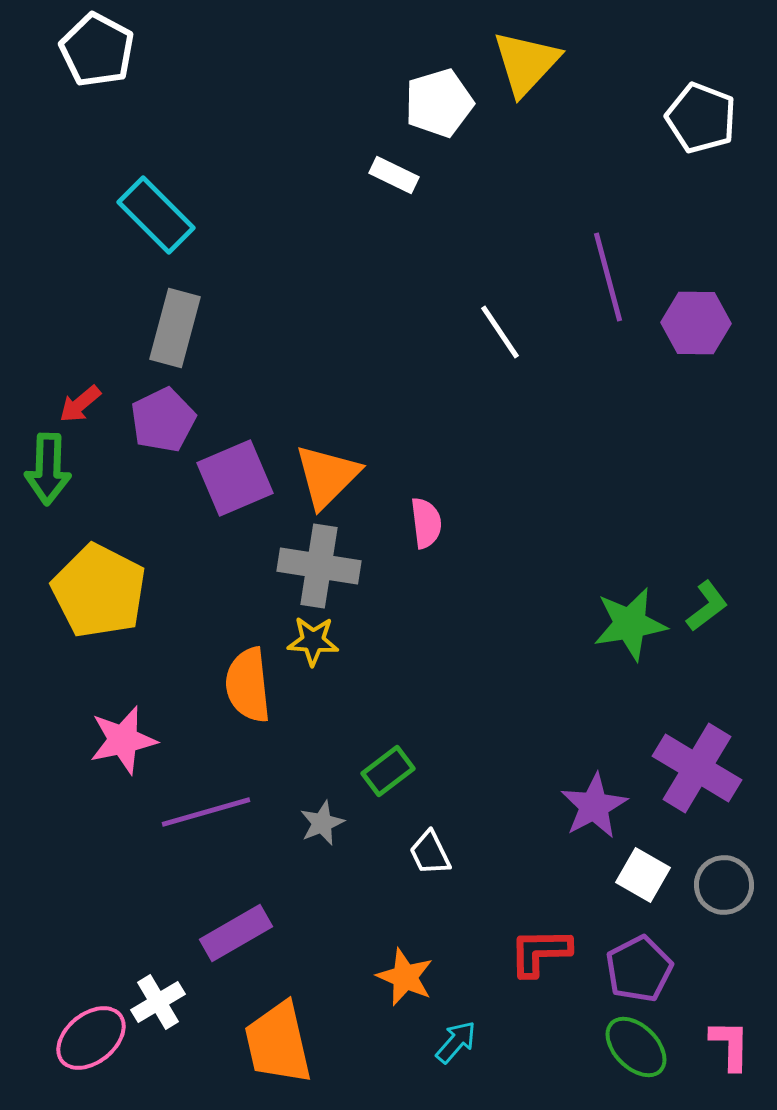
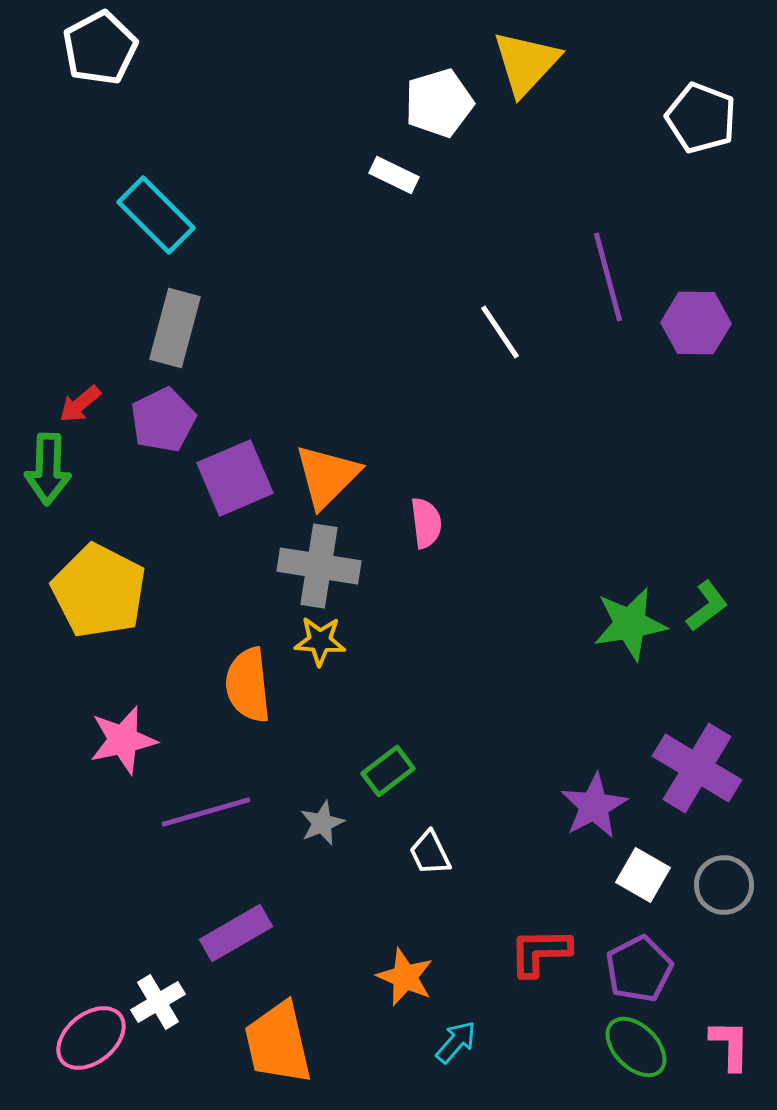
white pentagon at (97, 50): moved 3 px right, 2 px up; rotated 16 degrees clockwise
yellow star at (313, 641): moved 7 px right
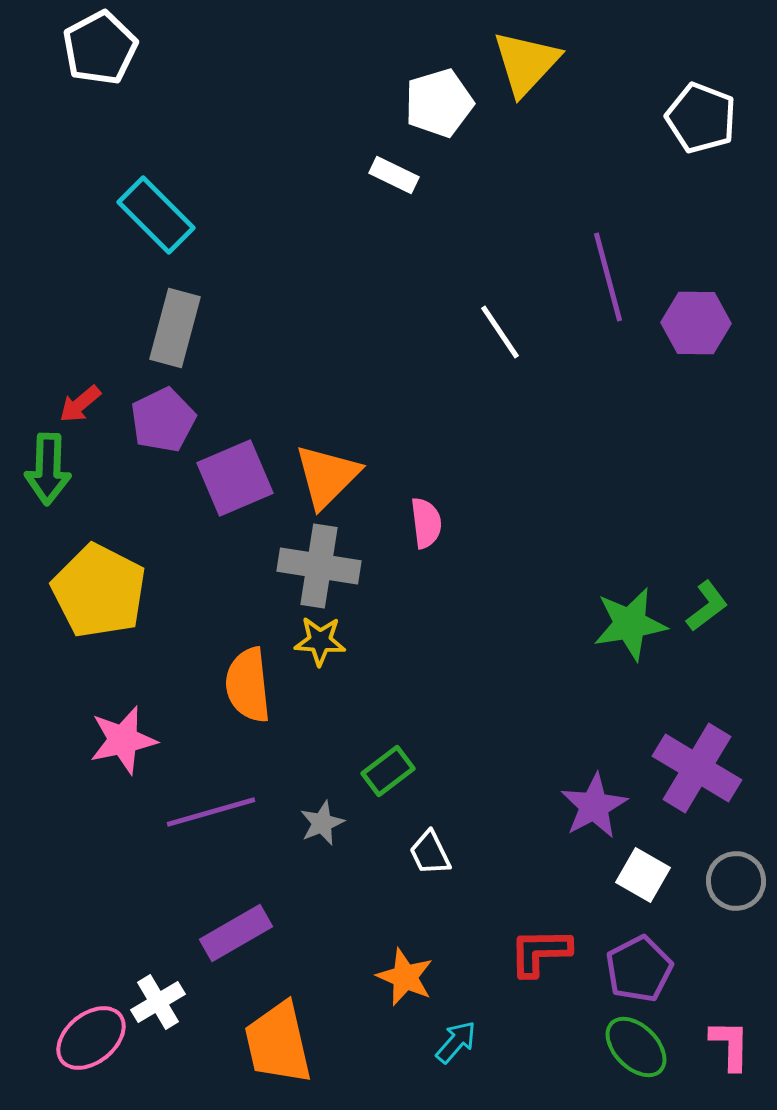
purple line at (206, 812): moved 5 px right
gray circle at (724, 885): moved 12 px right, 4 px up
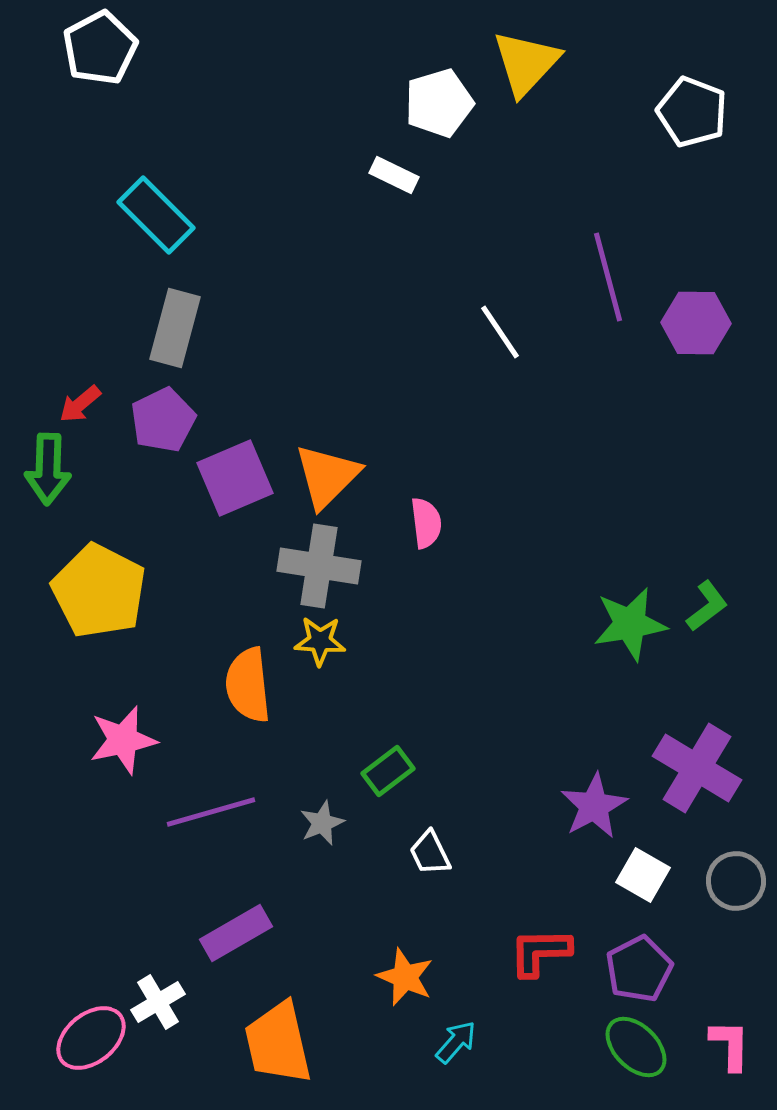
white pentagon at (701, 118): moved 9 px left, 6 px up
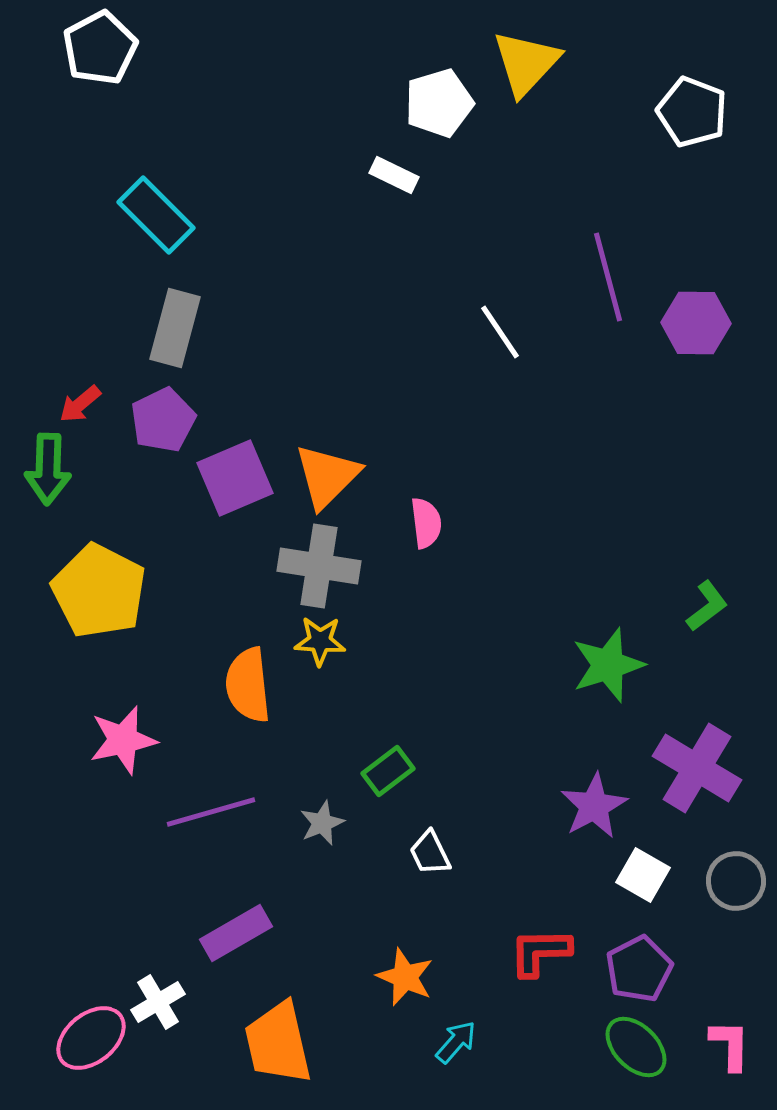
green star at (630, 624): moved 22 px left, 41 px down; rotated 8 degrees counterclockwise
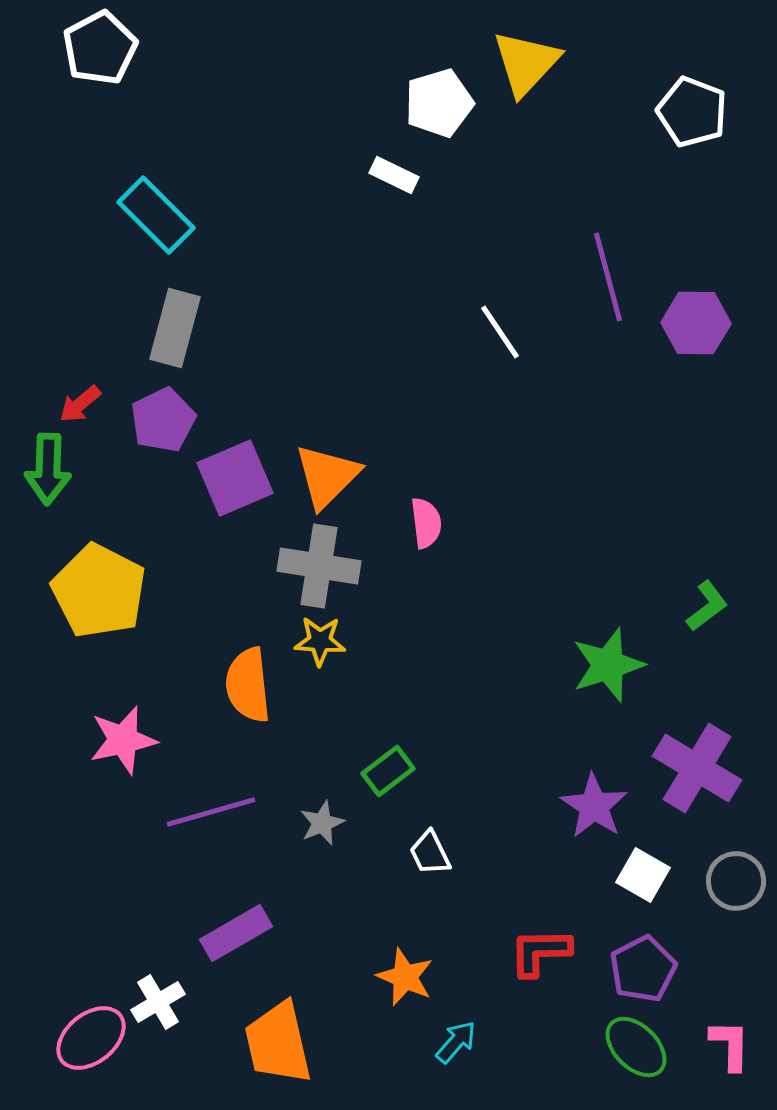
purple star at (594, 806): rotated 10 degrees counterclockwise
purple pentagon at (639, 969): moved 4 px right
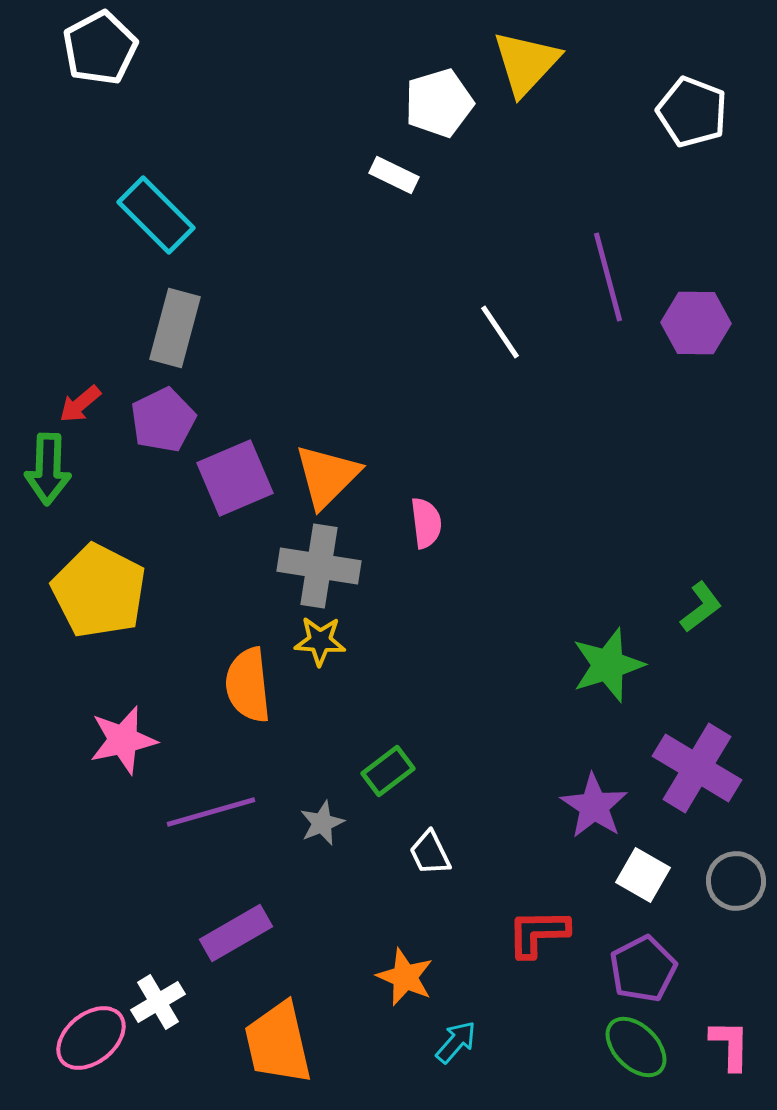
green L-shape at (707, 606): moved 6 px left, 1 px down
red L-shape at (540, 952): moved 2 px left, 19 px up
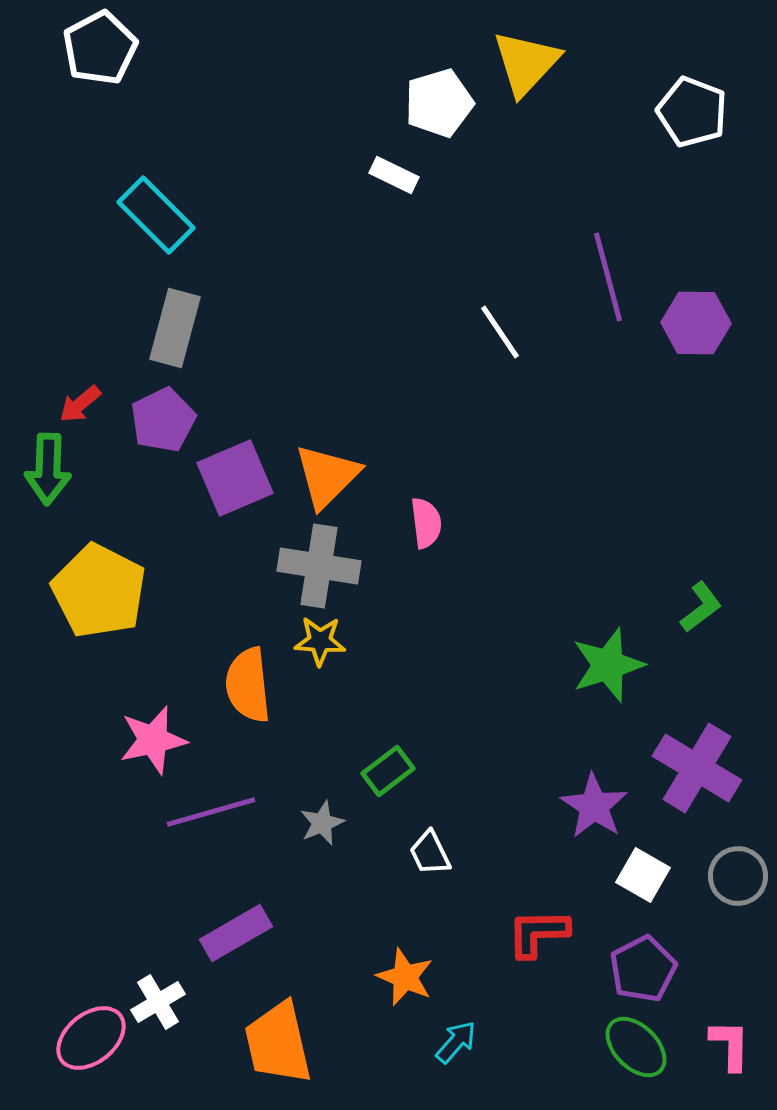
pink star at (123, 740): moved 30 px right
gray circle at (736, 881): moved 2 px right, 5 px up
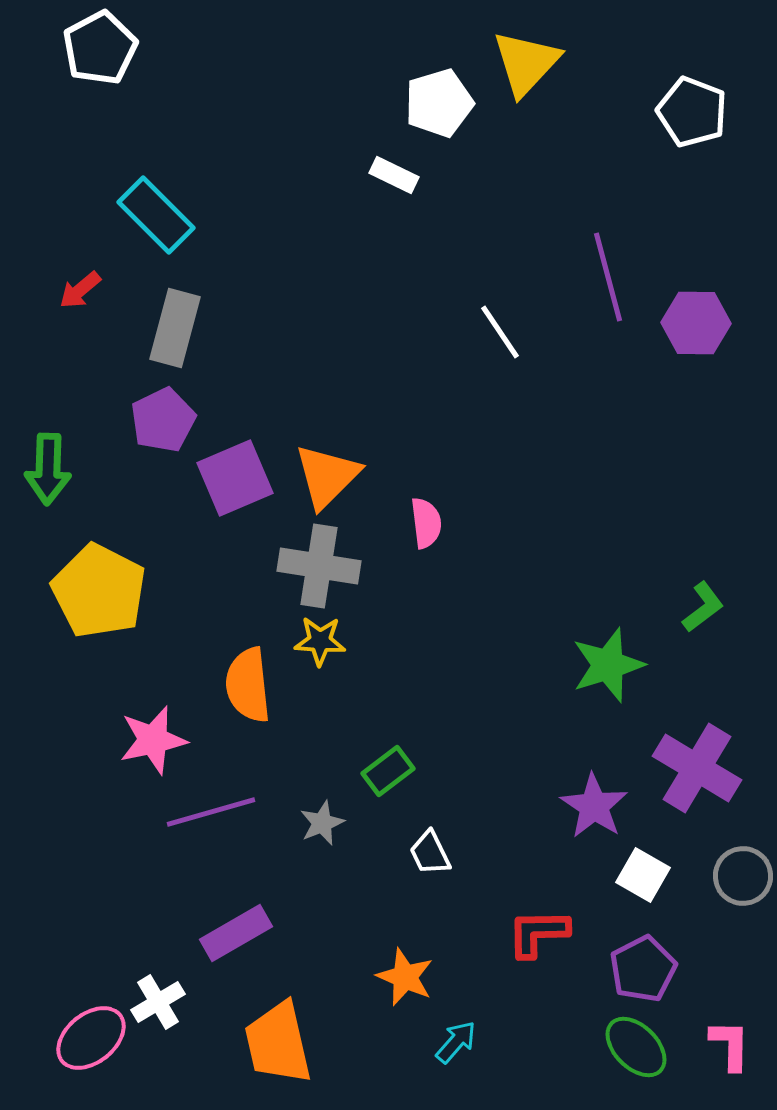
red arrow at (80, 404): moved 114 px up
green L-shape at (701, 607): moved 2 px right
gray circle at (738, 876): moved 5 px right
